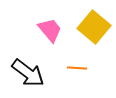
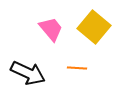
pink trapezoid: moved 1 px right, 1 px up
black arrow: rotated 12 degrees counterclockwise
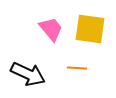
yellow square: moved 4 px left, 2 px down; rotated 32 degrees counterclockwise
black arrow: moved 1 px down
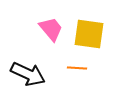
yellow square: moved 1 px left, 5 px down
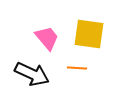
pink trapezoid: moved 4 px left, 9 px down
black arrow: moved 4 px right
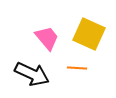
yellow square: rotated 16 degrees clockwise
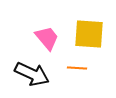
yellow square: rotated 20 degrees counterclockwise
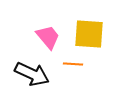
pink trapezoid: moved 1 px right, 1 px up
orange line: moved 4 px left, 4 px up
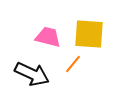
pink trapezoid: rotated 36 degrees counterclockwise
orange line: rotated 54 degrees counterclockwise
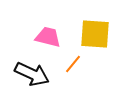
yellow square: moved 6 px right
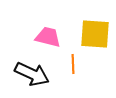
orange line: rotated 42 degrees counterclockwise
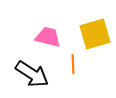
yellow square: rotated 20 degrees counterclockwise
black arrow: rotated 8 degrees clockwise
